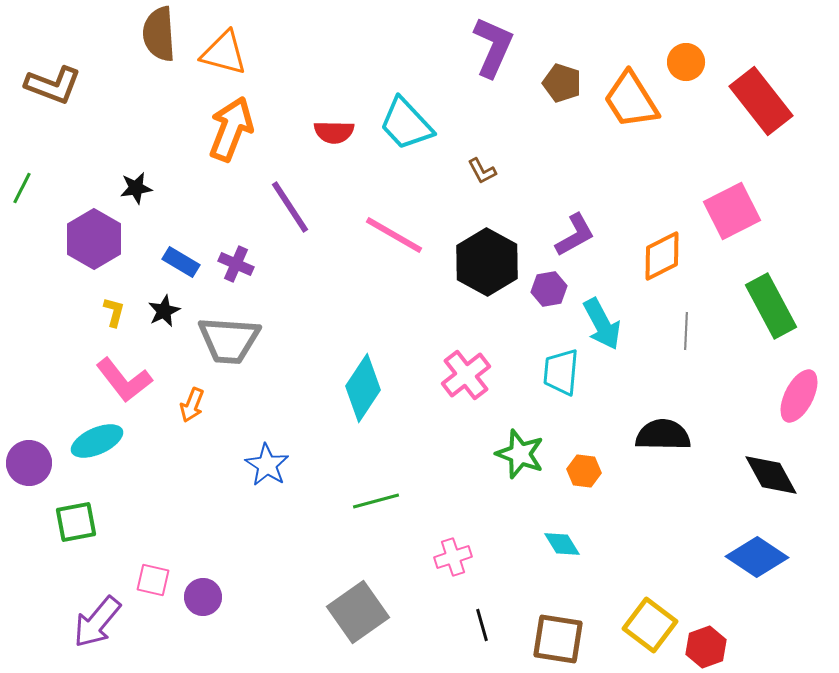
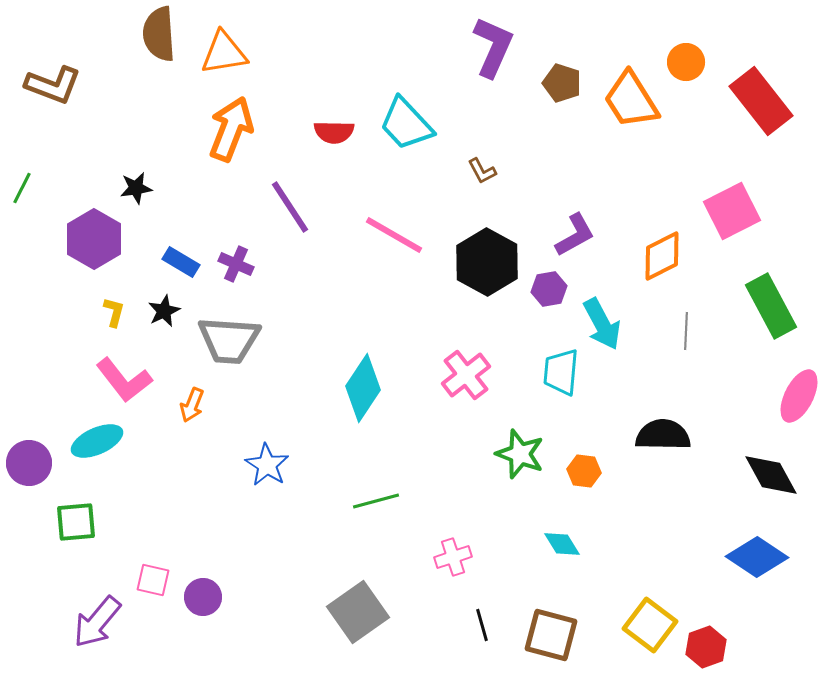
orange triangle at (224, 53): rotated 24 degrees counterclockwise
green square at (76, 522): rotated 6 degrees clockwise
brown square at (558, 639): moved 7 px left, 4 px up; rotated 6 degrees clockwise
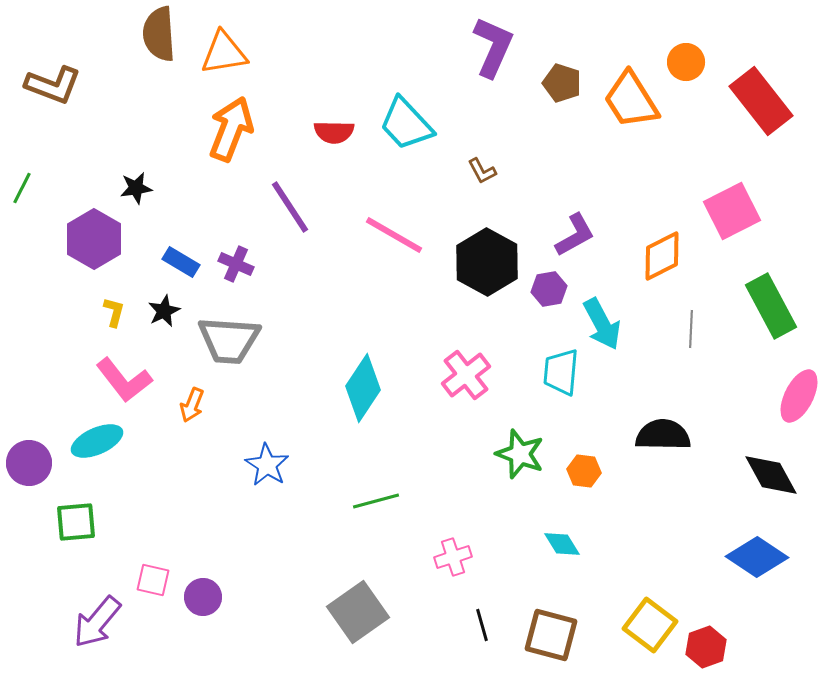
gray line at (686, 331): moved 5 px right, 2 px up
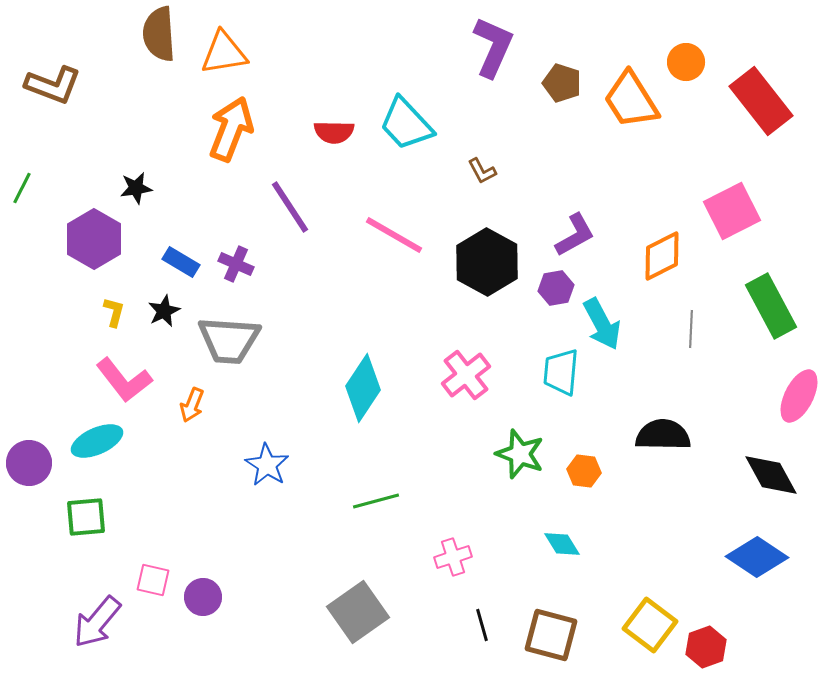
purple hexagon at (549, 289): moved 7 px right, 1 px up
green square at (76, 522): moved 10 px right, 5 px up
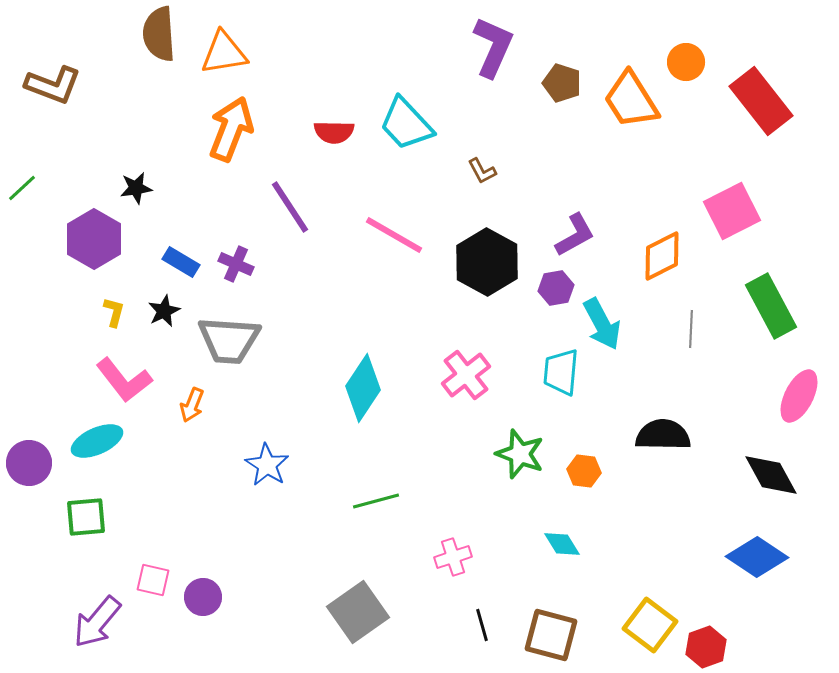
green line at (22, 188): rotated 20 degrees clockwise
